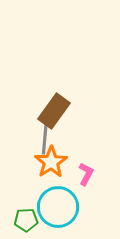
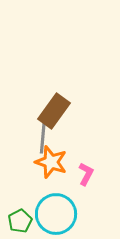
gray line: moved 2 px left, 1 px up
orange star: rotated 20 degrees counterclockwise
cyan circle: moved 2 px left, 7 px down
green pentagon: moved 6 px left, 1 px down; rotated 25 degrees counterclockwise
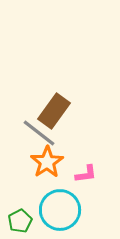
gray line: moved 4 px left, 2 px up; rotated 57 degrees counterclockwise
orange star: moved 4 px left; rotated 20 degrees clockwise
pink L-shape: rotated 55 degrees clockwise
cyan circle: moved 4 px right, 4 px up
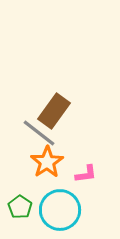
green pentagon: moved 14 px up; rotated 10 degrees counterclockwise
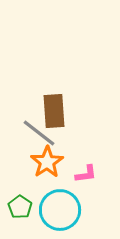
brown rectangle: rotated 40 degrees counterclockwise
